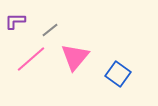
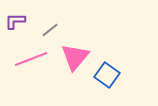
pink line: rotated 20 degrees clockwise
blue square: moved 11 px left, 1 px down
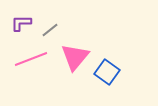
purple L-shape: moved 6 px right, 2 px down
blue square: moved 3 px up
